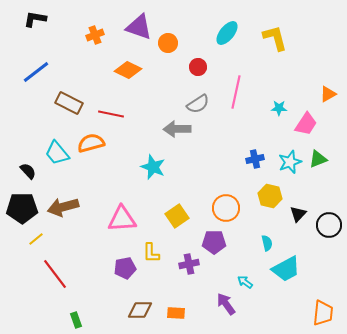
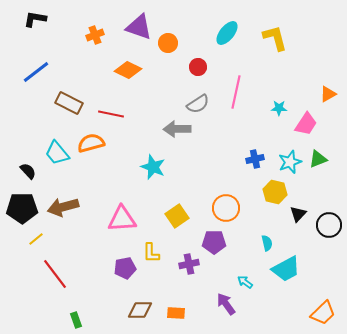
yellow hexagon at (270, 196): moved 5 px right, 4 px up
orange trapezoid at (323, 313): rotated 40 degrees clockwise
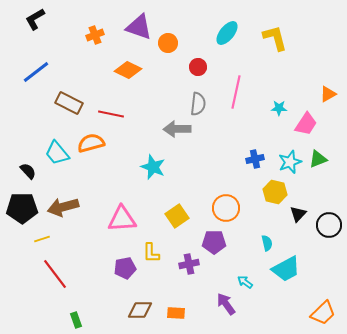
black L-shape at (35, 19): rotated 40 degrees counterclockwise
gray semicircle at (198, 104): rotated 50 degrees counterclockwise
yellow line at (36, 239): moved 6 px right; rotated 21 degrees clockwise
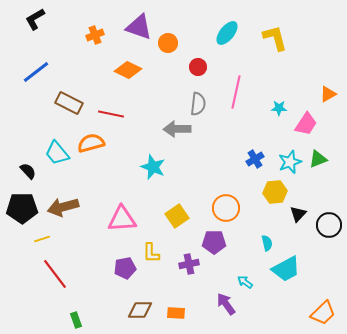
blue cross at (255, 159): rotated 18 degrees counterclockwise
yellow hexagon at (275, 192): rotated 20 degrees counterclockwise
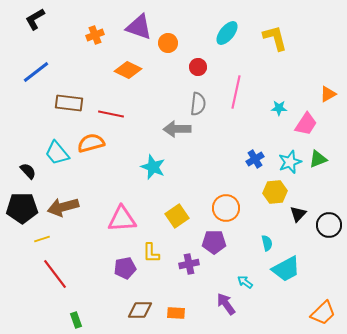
brown rectangle at (69, 103): rotated 20 degrees counterclockwise
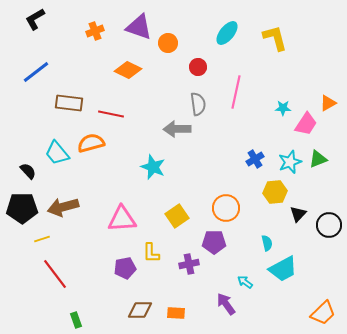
orange cross at (95, 35): moved 4 px up
orange triangle at (328, 94): moved 9 px down
gray semicircle at (198, 104): rotated 15 degrees counterclockwise
cyan star at (279, 108): moved 4 px right
cyan trapezoid at (286, 269): moved 3 px left
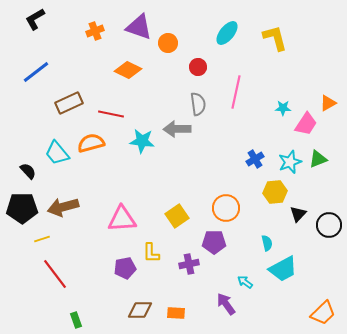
brown rectangle at (69, 103): rotated 32 degrees counterclockwise
cyan star at (153, 167): moved 11 px left, 26 px up; rotated 15 degrees counterclockwise
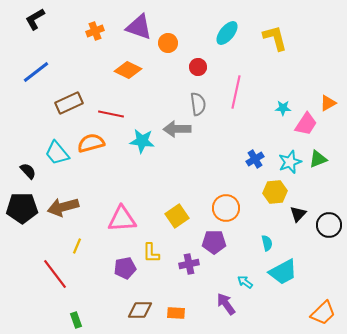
yellow line at (42, 239): moved 35 px right, 7 px down; rotated 49 degrees counterclockwise
cyan trapezoid at (283, 269): moved 3 px down
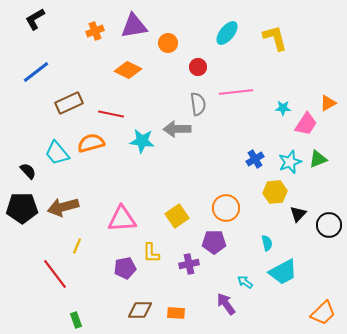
purple triangle at (139, 27): moved 5 px left, 1 px up; rotated 28 degrees counterclockwise
pink line at (236, 92): rotated 72 degrees clockwise
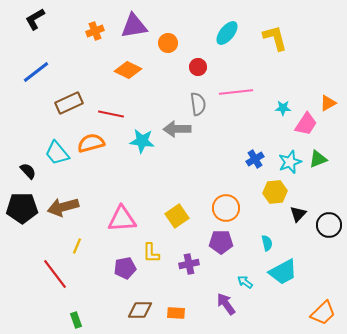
purple pentagon at (214, 242): moved 7 px right
